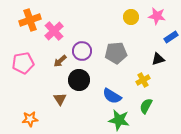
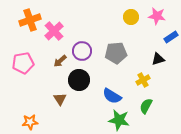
orange star: moved 3 px down
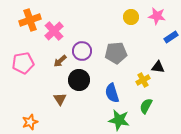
black triangle: moved 8 px down; rotated 24 degrees clockwise
blue semicircle: moved 3 px up; rotated 42 degrees clockwise
orange star: rotated 14 degrees counterclockwise
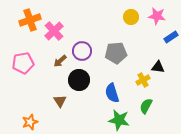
brown triangle: moved 2 px down
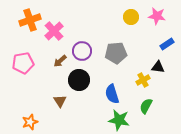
blue rectangle: moved 4 px left, 7 px down
blue semicircle: moved 1 px down
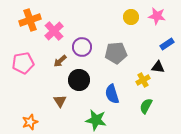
purple circle: moved 4 px up
green star: moved 23 px left
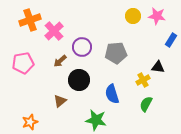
yellow circle: moved 2 px right, 1 px up
blue rectangle: moved 4 px right, 4 px up; rotated 24 degrees counterclockwise
brown triangle: rotated 24 degrees clockwise
green semicircle: moved 2 px up
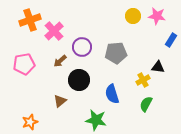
pink pentagon: moved 1 px right, 1 px down
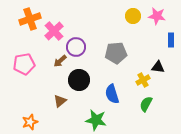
orange cross: moved 1 px up
blue rectangle: rotated 32 degrees counterclockwise
purple circle: moved 6 px left
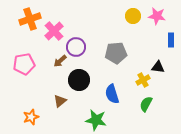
orange star: moved 1 px right, 5 px up
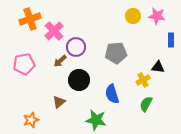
brown triangle: moved 1 px left, 1 px down
orange star: moved 3 px down
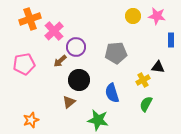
blue semicircle: moved 1 px up
brown triangle: moved 10 px right
green star: moved 2 px right
